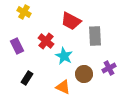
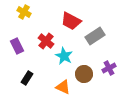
gray rectangle: rotated 60 degrees clockwise
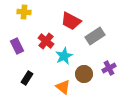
yellow cross: rotated 24 degrees counterclockwise
cyan star: rotated 18 degrees clockwise
orange triangle: rotated 14 degrees clockwise
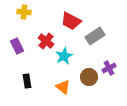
brown circle: moved 5 px right, 3 px down
black rectangle: moved 3 px down; rotated 40 degrees counterclockwise
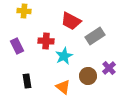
yellow cross: moved 1 px up
red cross: rotated 35 degrees counterclockwise
purple cross: rotated 16 degrees counterclockwise
brown circle: moved 1 px left, 1 px up
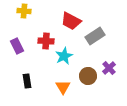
orange triangle: rotated 21 degrees clockwise
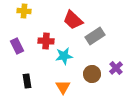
red trapezoid: moved 2 px right, 1 px up; rotated 15 degrees clockwise
cyan star: rotated 18 degrees clockwise
purple cross: moved 7 px right
brown circle: moved 4 px right, 2 px up
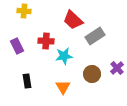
purple cross: moved 1 px right
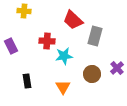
gray rectangle: rotated 42 degrees counterclockwise
red cross: moved 1 px right
purple rectangle: moved 6 px left
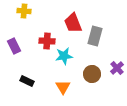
red trapezoid: moved 3 px down; rotated 25 degrees clockwise
purple rectangle: moved 3 px right
black rectangle: rotated 56 degrees counterclockwise
